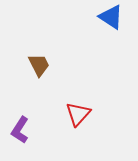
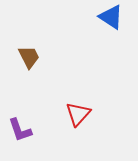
brown trapezoid: moved 10 px left, 8 px up
purple L-shape: rotated 52 degrees counterclockwise
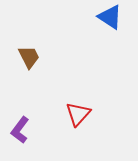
blue triangle: moved 1 px left
purple L-shape: rotated 56 degrees clockwise
